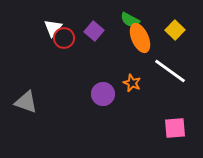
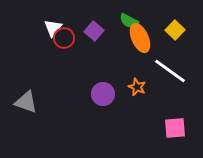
green semicircle: moved 1 px left, 1 px down
orange star: moved 5 px right, 4 px down
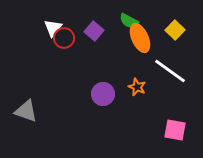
gray triangle: moved 9 px down
pink square: moved 2 px down; rotated 15 degrees clockwise
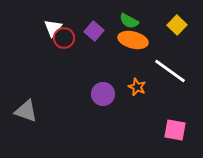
yellow square: moved 2 px right, 5 px up
orange ellipse: moved 7 px left, 2 px down; rotated 52 degrees counterclockwise
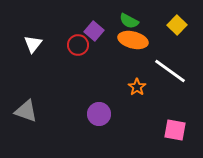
white triangle: moved 20 px left, 16 px down
red circle: moved 14 px right, 7 px down
orange star: rotated 12 degrees clockwise
purple circle: moved 4 px left, 20 px down
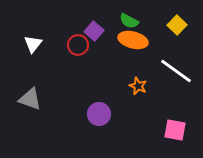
white line: moved 6 px right
orange star: moved 1 px right, 1 px up; rotated 12 degrees counterclockwise
gray triangle: moved 4 px right, 12 px up
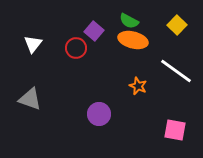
red circle: moved 2 px left, 3 px down
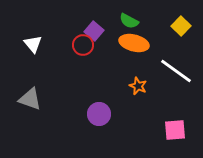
yellow square: moved 4 px right, 1 px down
orange ellipse: moved 1 px right, 3 px down
white triangle: rotated 18 degrees counterclockwise
red circle: moved 7 px right, 3 px up
pink square: rotated 15 degrees counterclockwise
